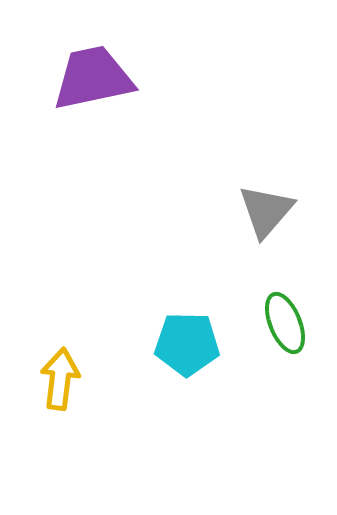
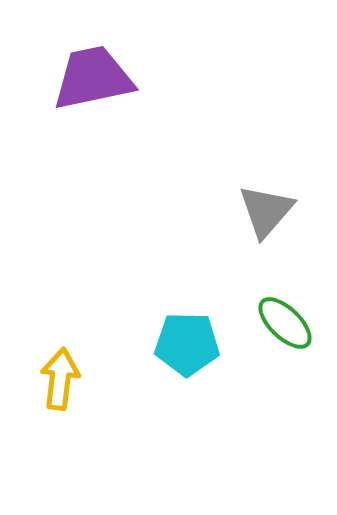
green ellipse: rotated 24 degrees counterclockwise
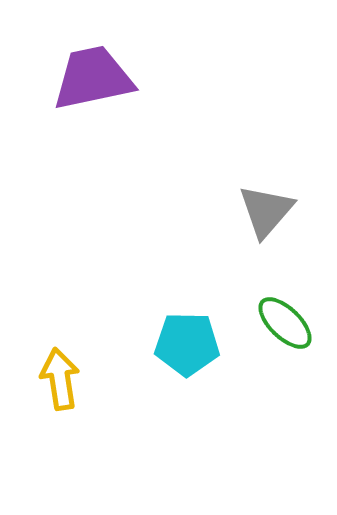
yellow arrow: rotated 16 degrees counterclockwise
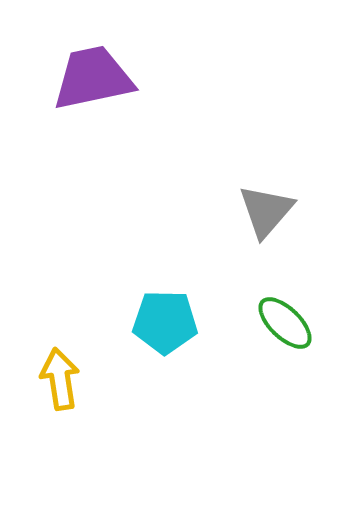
cyan pentagon: moved 22 px left, 22 px up
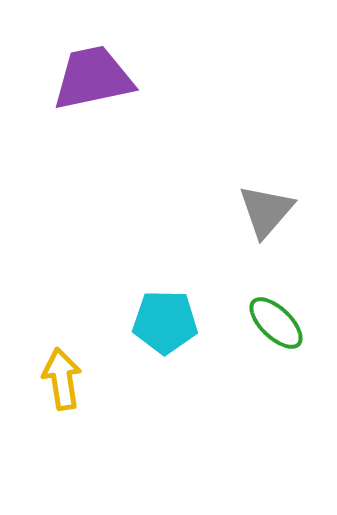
green ellipse: moved 9 px left
yellow arrow: moved 2 px right
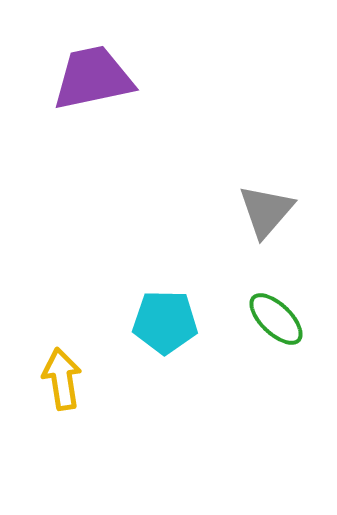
green ellipse: moved 4 px up
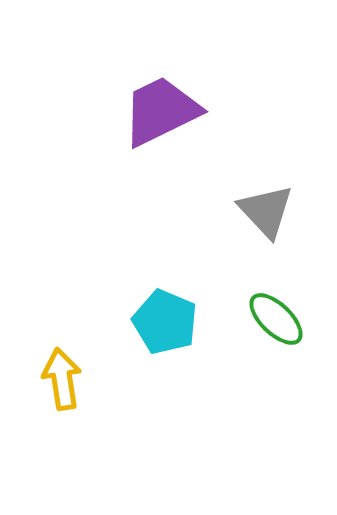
purple trapezoid: moved 68 px right, 33 px down; rotated 14 degrees counterclockwise
gray triangle: rotated 24 degrees counterclockwise
cyan pentagon: rotated 22 degrees clockwise
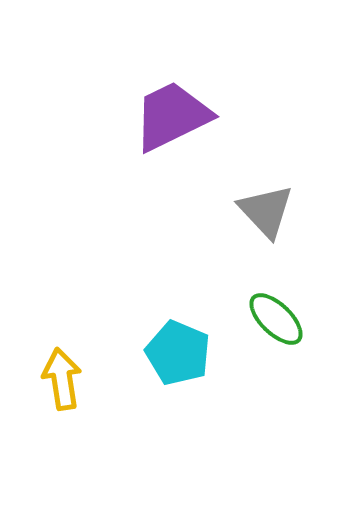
purple trapezoid: moved 11 px right, 5 px down
cyan pentagon: moved 13 px right, 31 px down
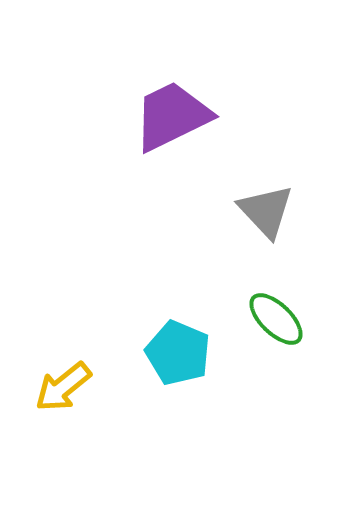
yellow arrow: moved 1 px right, 8 px down; rotated 120 degrees counterclockwise
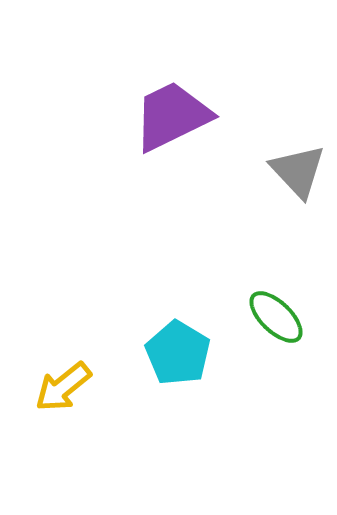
gray triangle: moved 32 px right, 40 px up
green ellipse: moved 2 px up
cyan pentagon: rotated 8 degrees clockwise
